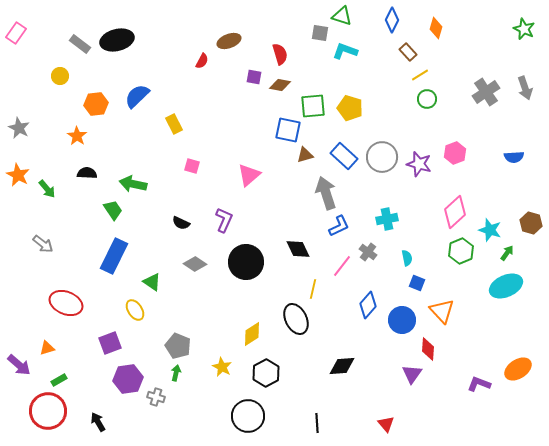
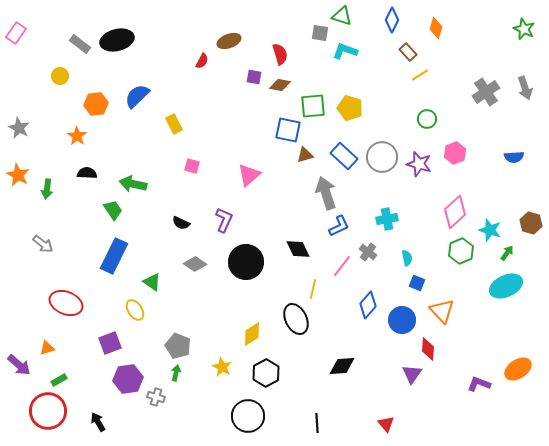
green circle at (427, 99): moved 20 px down
green arrow at (47, 189): rotated 48 degrees clockwise
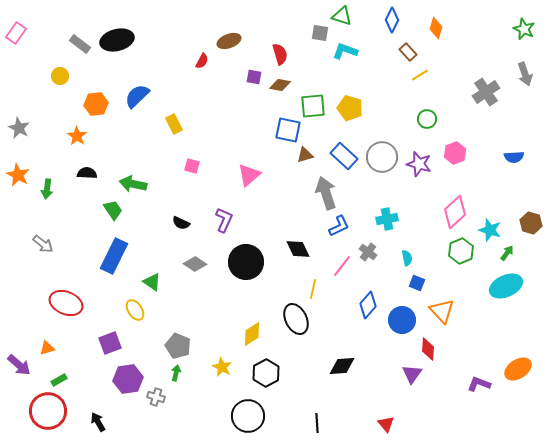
gray arrow at (525, 88): moved 14 px up
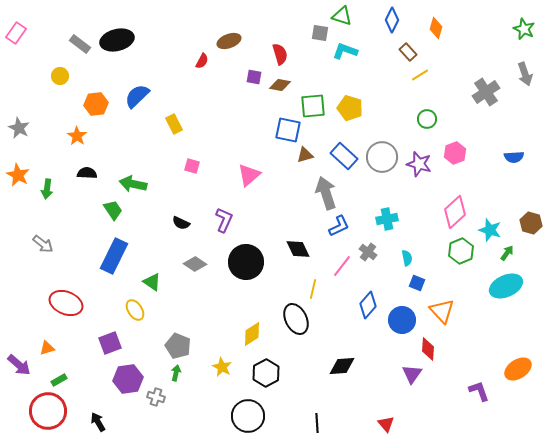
purple L-shape at (479, 384): moved 7 px down; rotated 50 degrees clockwise
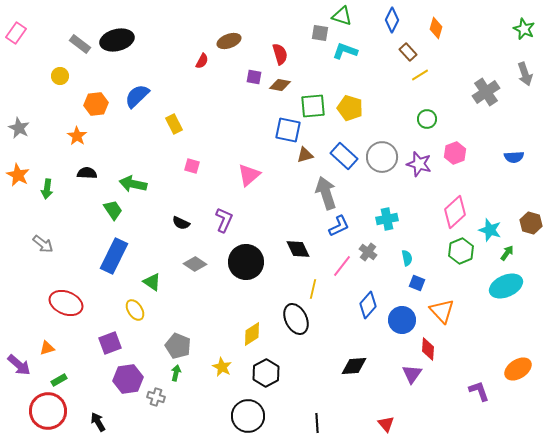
black diamond at (342, 366): moved 12 px right
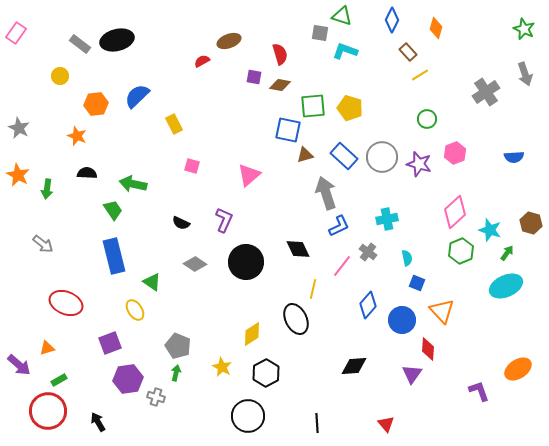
red semicircle at (202, 61): rotated 147 degrees counterclockwise
orange star at (77, 136): rotated 12 degrees counterclockwise
blue rectangle at (114, 256): rotated 40 degrees counterclockwise
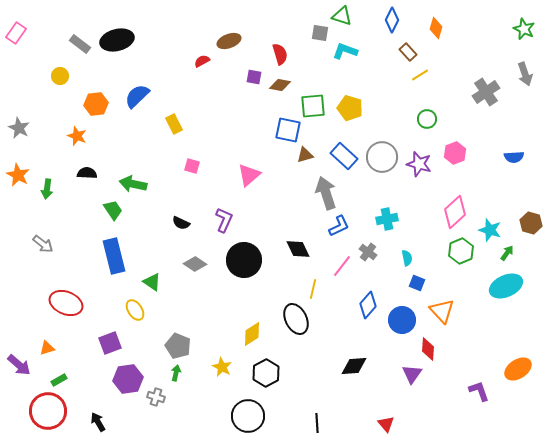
black circle at (246, 262): moved 2 px left, 2 px up
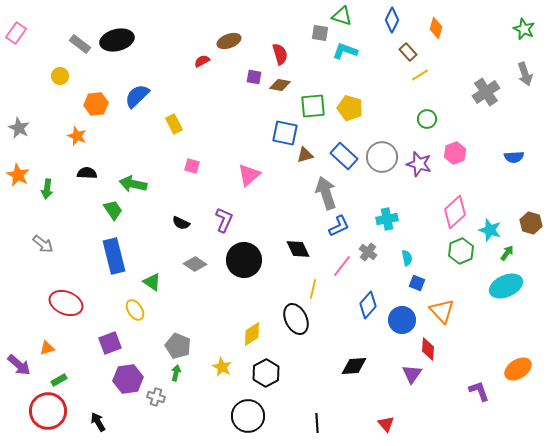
blue square at (288, 130): moved 3 px left, 3 px down
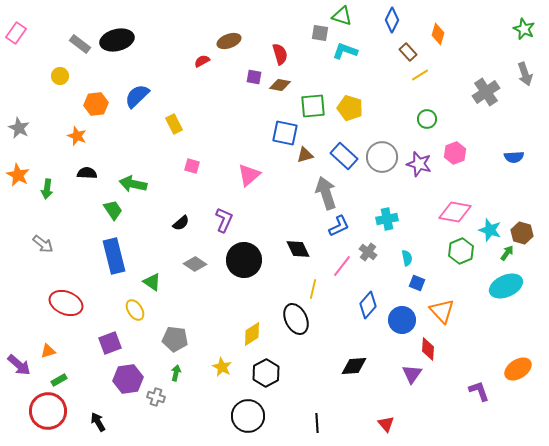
orange diamond at (436, 28): moved 2 px right, 6 px down
pink diamond at (455, 212): rotated 52 degrees clockwise
black semicircle at (181, 223): rotated 66 degrees counterclockwise
brown hexagon at (531, 223): moved 9 px left, 10 px down
gray pentagon at (178, 346): moved 3 px left, 7 px up; rotated 15 degrees counterclockwise
orange triangle at (47, 348): moved 1 px right, 3 px down
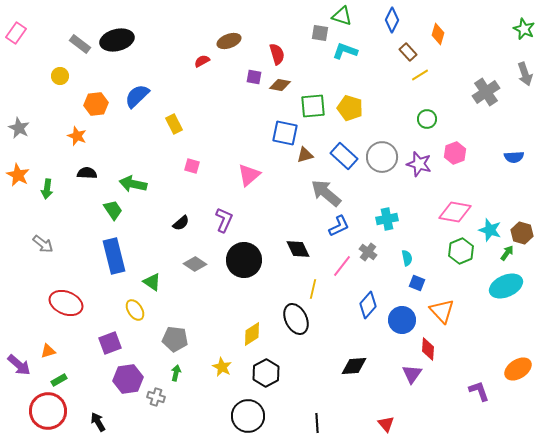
red semicircle at (280, 54): moved 3 px left
gray arrow at (326, 193): rotated 32 degrees counterclockwise
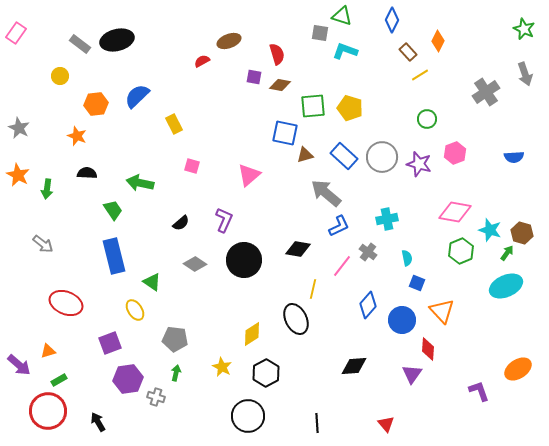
orange diamond at (438, 34): moved 7 px down; rotated 10 degrees clockwise
green arrow at (133, 184): moved 7 px right, 1 px up
black diamond at (298, 249): rotated 55 degrees counterclockwise
